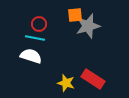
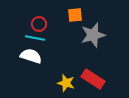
gray star: moved 5 px right, 9 px down
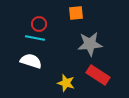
orange square: moved 1 px right, 2 px up
gray star: moved 3 px left, 9 px down; rotated 10 degrees clockwise
white semicircle: moved 5 px down
red rectangle: moved 5 px right, 4 px up
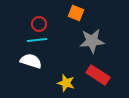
orange square: rotated 28 degrees clockwise
cyan line: moved 2 px right, 2 px down; rotated 18 degrees counterclockwise
gray star: moved 2 px right, 3 px up
